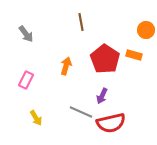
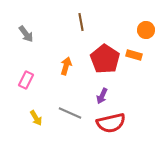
gray line: moved 11 px left, 1 px down
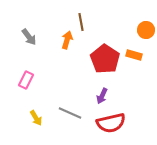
gray arrow: moved 3 px right, 3 px down
orange arrow: moved 1 px right, 26 px up
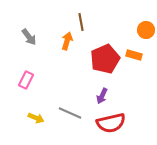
orange arrow: moved 1 px down
red pentagon: rotated 16 degrees clockwise
yellow arrow: rotated 35 degrees counterclockwise
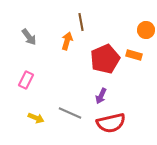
purple arrow: moved 1 px left
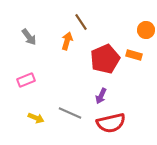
brown line: rotated 24 degrees counterclockwise
pink rectangle: rotated 42 degrees clockwise
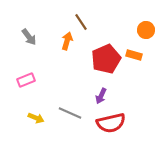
red pentagon: moved 1 px right
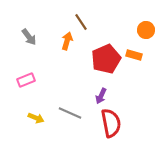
red semicircle: rotated 88 degrees counterclockwise
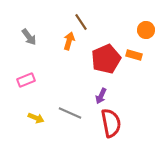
orange arrow: moved 2 px right
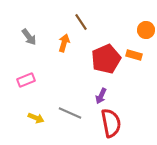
orange arrow: moved 5 px left, 2 px down
